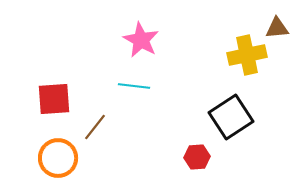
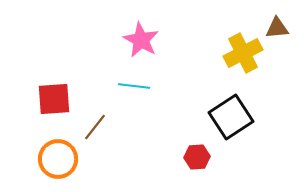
yellow cross: moved 4 px left, 2 px up; rotated 15 degrees counterclockwise
orange circle: moved 1 px down
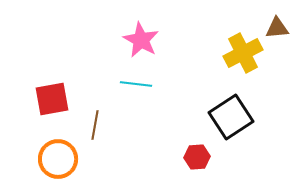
cyan line: moved 2 px right, 2 px up
red square: moved 2 px left; rotated 6 degrees counterclockwise
brown line: moved 2 px up; rotated 28 degrees counterclockwise
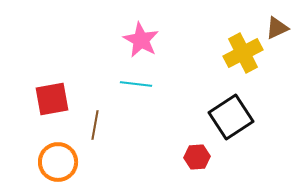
brown triangle: rotated 20 degrees counterclockwise
orange circle: moved 3 px down
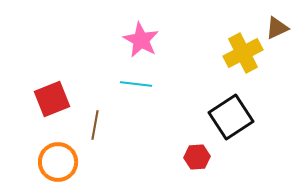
red square: rotated 12 degrees counterclockwise
